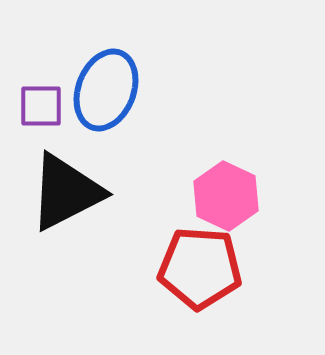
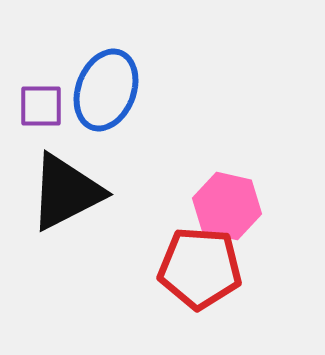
pink hexagon: moved 1 px right, 10 px down; rotated 12 degrees counterclockwise
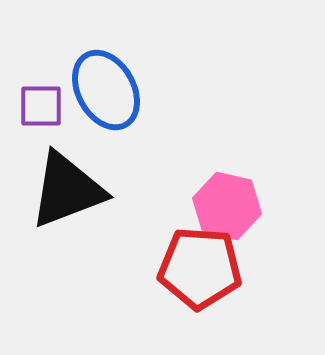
blue ellipse: rotated 50 degrees counterclockwise
black triangle: moved 1 px right, 2 px up; rotated 6 degrees clockwise
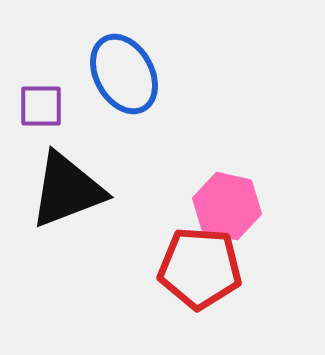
blue ellipse: moved 18 px right, 16 px up
